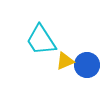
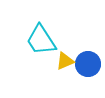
blue circle: moved 1 px right, 1 px up
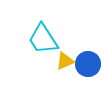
cyan trapezoid: moved 2 px right, 1 px up
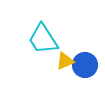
blue circle: moved 3 px left, 1 px down
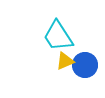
cyan trapezoid: moved 15 px right, 3 px up
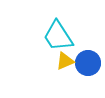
blue circle: moved 3 px right, 2 px up
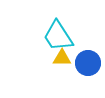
yellow triangle: moved 3 px left, 3 px up; rotated 24 degrees clockwise
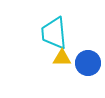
cyan trapezoid: moved 4 px left, 3 px up; rotated 28 degrees clockwise
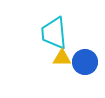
blue circle: moved 3 px left, 1 px up
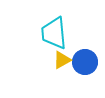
yellow triangle: moved 2 px down; rotated 30 degrees counterclockwise
